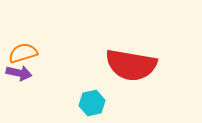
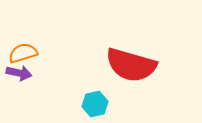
red semicircle: rotated 6 degrees clockwise
cyan hexagon: moved 3 px right, 1 px down
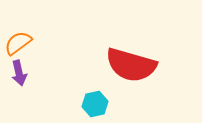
orange semicircle: moved 5 px left, 10 px up; rotated 20 degrees counterclockwise
purple arrow: rotated 65 degrees clockwise
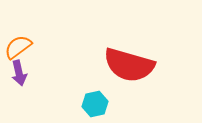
orange semicircle: moved 4 px down
red semicircle: moved 2 px left
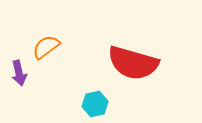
orange semicircle: moved 28 px right
red semicircle: moved 4 px right, 2 px up
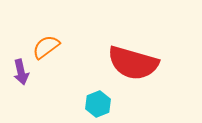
purple arrow: moved 2 px right, 1 px up
cyan hexagon: moved 3 px right; rotated 10 degrees counterclockwise
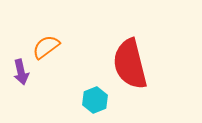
red semicircle: moved 3 px left, 1 px down; rotated 60 degrees clockwise
cyan hexagon: moved 3 px left, 4 px up
